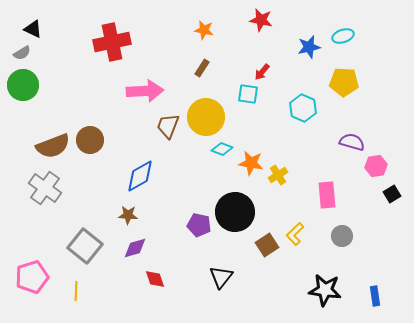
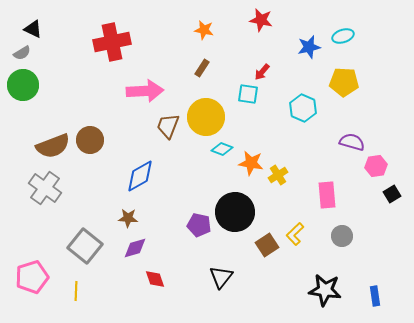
brown star at (128, 215): moved 3 px down
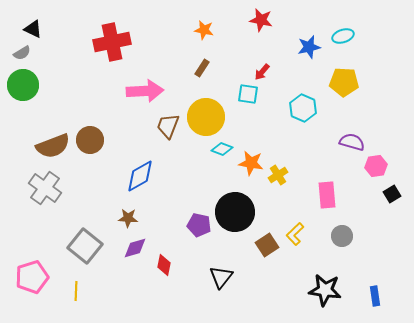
red diamond at (155, 279): moved 9 px right, 14 px up; rotated 30 degrees clockwise
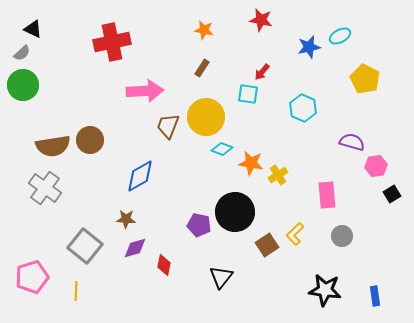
cyan ellipse at (343, 36): moved 3 px left; rotated 10 degrees counterclockwise
gray semicircle at (22, 53): rotated 12 degrees counterclockwise
yellow pentagon at (344, 82): moved 21 px right, 3 px up; rotated 24 degrees clockwise
brown semicircle at (53, 146): rotated 12 degrees clockwise
brown star at (128, 218): moved 2 px left, 1 px down
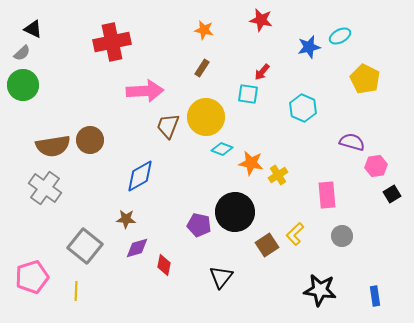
purple diamond at (135, 248): moved 2 px right
black star at (325, 290): moved 5 px left
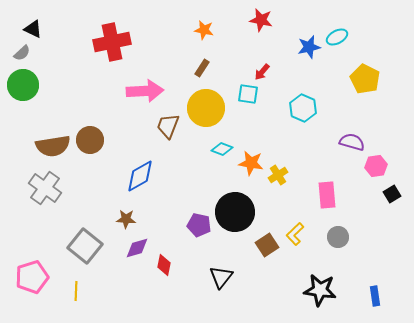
cyan ellipse at (340, 36): moved 3 px left, 1 px down
yellow circle at (206, 117): moved 9 px up
gray circle at (342, 236): moved 4 px left, 1 px down
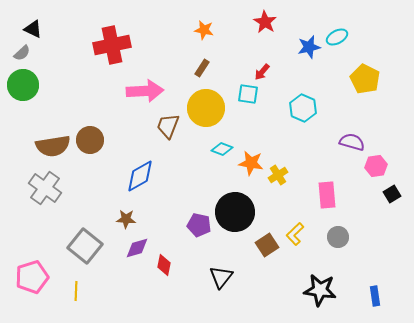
red star at (261, 20): moved 4 px right, 2 px down; rotated 20 degrees clockwise
red cross at (112, 42): moved 3 px down
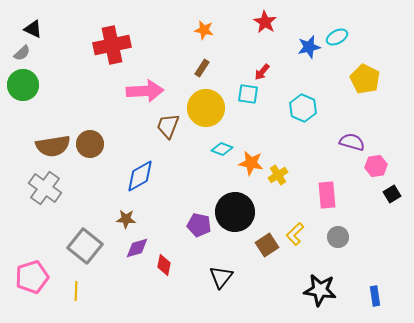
brown circle at (90, 140): moved 4 px down
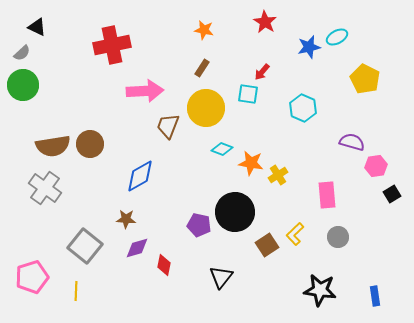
black triangle at (33, 29): moved 4 px right, 2 px up
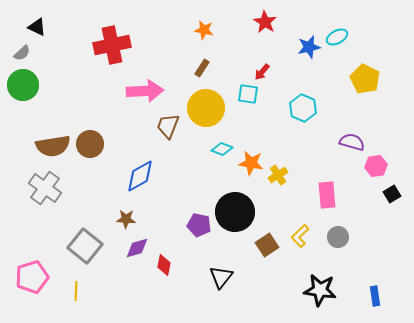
yellow L-shape at (295, 234): moved 5 px right, 2 px down
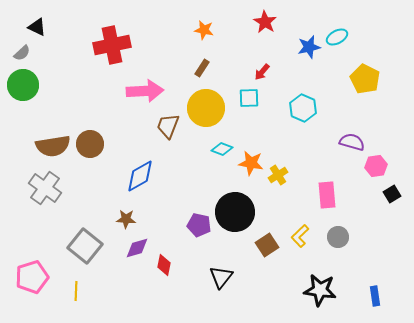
cyan square at (248, 94): moved 1 px right, 4 px down; rotated 10 degrees counterclockwise
